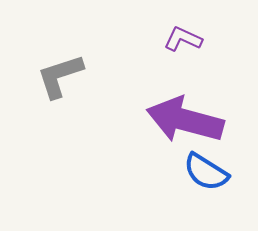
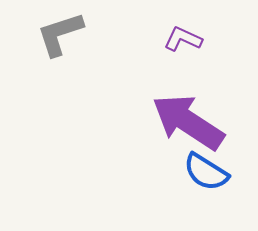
gray L-shape: moved 42 px up
purple arrow: moved 3 px right, 2 px down; rotated 18 degrees clockwise
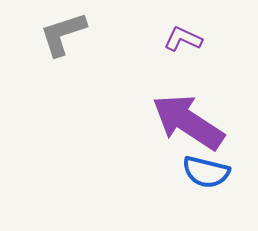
gray L-shape: moved 3 px right
blue semicircle: rotated 18 degrees counterclockwise
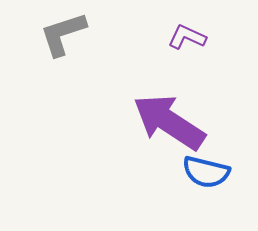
purple L-shape: moved 4 px right, 2 px up
purple arrow: moved 19 px left
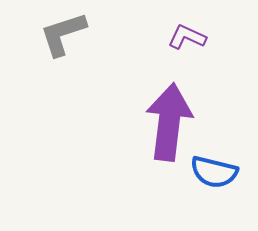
purple arrow: rotated 64 degrees clockwise
blue semicircle: moved 8 px right
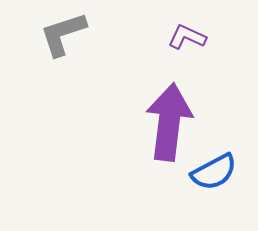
blue semicircle: rotated 42 degrees counterclockwise
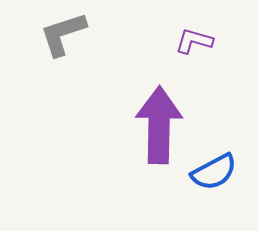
purple L-shape: moved 7 px right, 4 px down; rotated 9 degrees counterclockwise
purple arrow: moved 10 px left, 3 px down; rotated 6 degrees counterclockwise
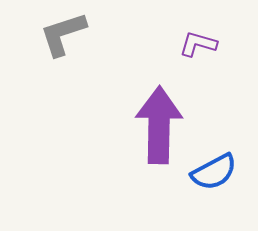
purple L-shape: moved 4 px right, 3 px down
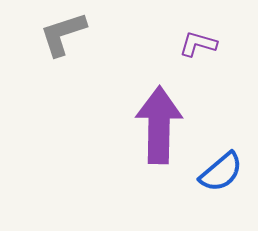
blue semicircle: moved 7 px right; rotated 12 degrees counterclockwise
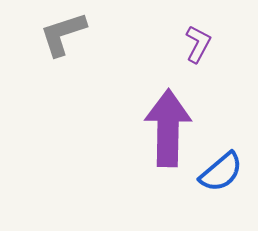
purple L-shape: rotated 102 degrees clockwise
purple arrow: moved 9 px right, 3 px down
